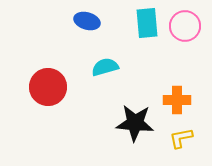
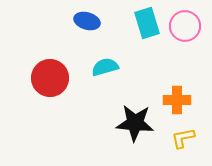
cyan rectangle: rotated 12 degrees counterclockwise
red circle: moved 2 px right, 9 px up
yellow L-shape: moved 2 px right
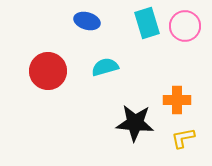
red circle: moved 2 px left, 7 px up
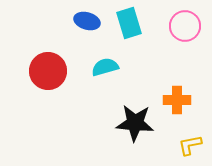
cyan rectangle: moved 18 px left
yellow L-shape: moved 7 px right, 7 px down
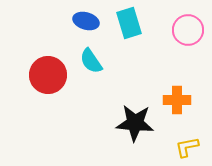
blue ellipse: moved 1 px left
pink circle: moved 3 px right, 4 px down
cyan semicircle: moved 14 px left, 6 px up; rotated 108 degrees counterclockwise
red circle: moved 4 px down
yellow L-shape: moved 3 px left, 2 px down
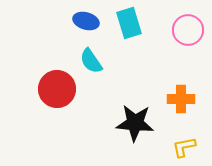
red circle: moved 9 px right, 14 px down
orange cross: moved 4 px right, 1 px up
yellow L-shape: moved 3 px left
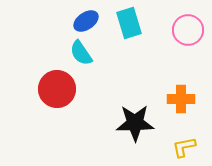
blue ellipse: rotated 50 degrees counterclockwise
cyan semicircle: moved 10 px left, 8 px up
black star: rotated 6 degrees counterclockwise
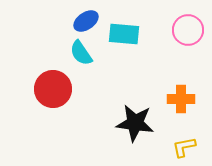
cyan rectangle: moved 5 px left, 11 px down; rotated 68 degrees counterclockwise
red circle: moved 4 px left
black star: rotated 9 degrees clockwise
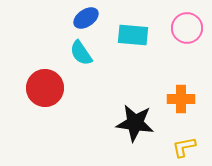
blue ellipse: moved 3 px up
pink circle: moved 1 px left, 2 px up
cyan rectangle: moved 9 px right, 1 px down
red circle: moved 8 px left, 1 px up
